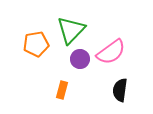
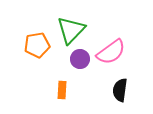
orange pentagon: moved 1 px right, 1 px down
orange rectangle: rotated 12 degrees counterclockwise
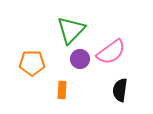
orange pentagon: moved 5 px left, 18 px down; rotated 10 degrees clockwise
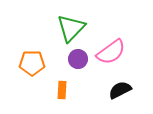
green triangle: moved 2 px up
purple circle: moved 2 px left
black semicircle: rotated 55 degrees clockwise
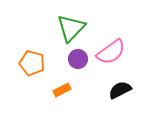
orange pentagon: rotated 15 degrees clockwise
orange rectangle: rotated 60 degrees clockwise
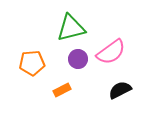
green triangle: rotated 32 degrees clockwise
orange pentagon: rotated 20 degrees counterclockwise
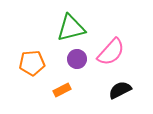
pink semicircle: rotated 12 degrees counterclockwise
purple circle: moved 1 px left
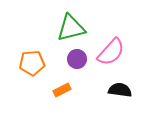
black semicircle: rotated 35 degrees clockwise
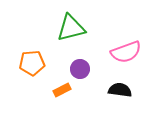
pink semicircle: moved 15 px right; rotated 28 degrees clockwise
purple circle: moved 3 px right, 10 px down
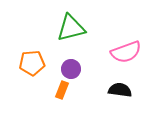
purple circle: moved 9 px left
orange rectangle: rotated 42 degrees counterclockwise
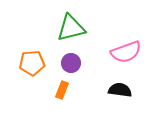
purple circle: moved 6 px up
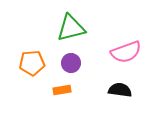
orange rectangle: rotated 60 degrees clockwise
